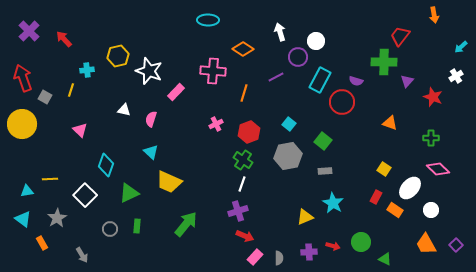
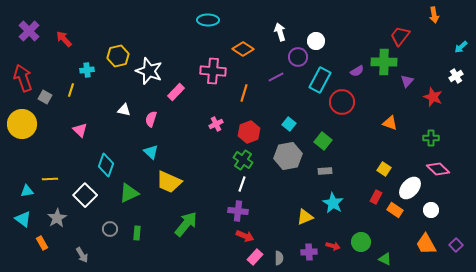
purple semicircle at (356, 81): moved 1 px right, 10 px up; rotated 48 degrees counterclockwise
purple cross at (238, 211): rotated 24 degrees clockwise
green rectangle at (137, 226): moved 7 px down
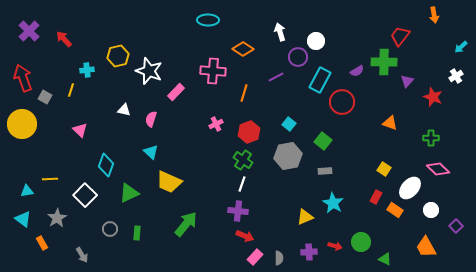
orange trapezoid at (426, 244): moved 3 px down
purple square at (456, 245): moved 19 px up
red arrow at (333, 246): moved 2 px right
